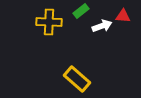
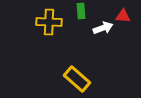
green rectangle: rotated 56 degrees counterclockwise
white arrow: moved 1 px right, 2 px down
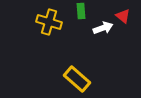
red triangle: rotated 35 degrees clockwise
yellow cross: rotated 15 degrees clockwise
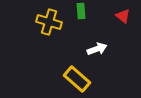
white arrow: moved 6 px left, 21 px down
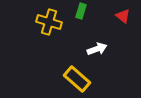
green rectangle: rotated 21 degrees clockwise
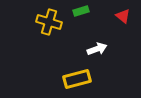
green rectangle: rotated 56 degrees clockwise
yellow rectangle: rotated 56 degrees counterclockwise
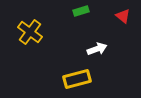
yellow cross: moved 19 px left, 10 px down; rotated 20 degrees clockwise
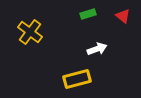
green rectangle: moved 7 px right, 3 px down
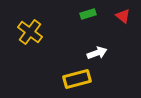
white arrow: moved 4 px down
